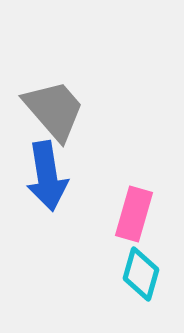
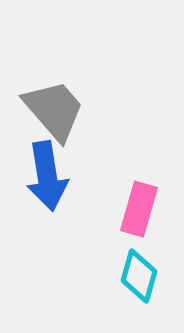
pink rectangle: moved 5 px right, 5 px up
cyan diamond: moved 2 px left, 2 px down
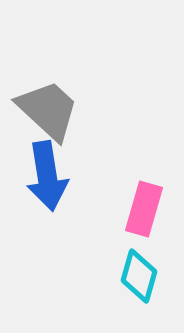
gray trapezoid: moved 6 px left; rotated 6 degrees counterclockwise
pink rectangle: moved 5 px right
